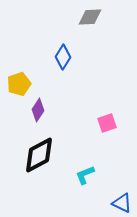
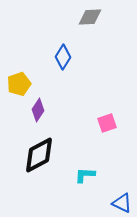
cyan L-shape: rotated 25 degrees clockwise
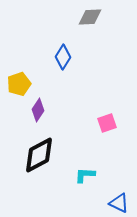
blue triangle: moved 3 px left
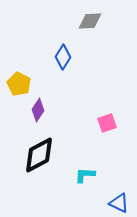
gray diamond: moved 4 px down
yellow pentagon: rotated 25 degrees counterclockwise
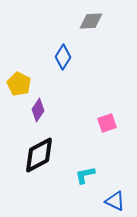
gray diamond: moved 1 px right
cyan L-shape: rotated 15 degrees counterclockwise
blue triangle: moved 4 px left, 2 px up
